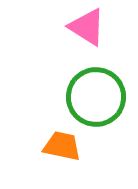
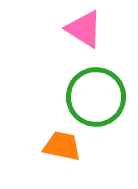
pink triangle: moved 3 px left, 2 px down
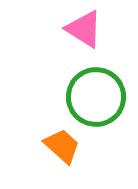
orange trapezoid: rotated 30 degrees clockwise
